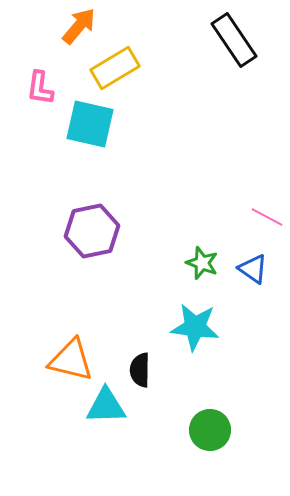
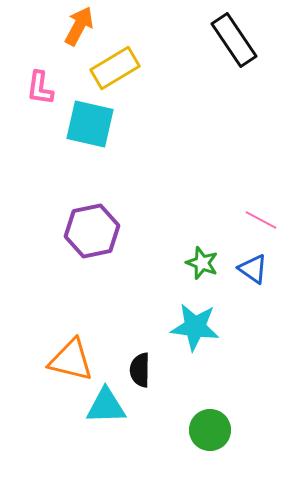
orange arrow: rotated 12 degrees counterclockwise
pink line: moved 6 px left, 3 px down
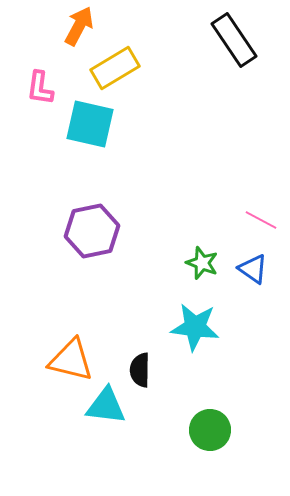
cyan triangle: rotated 9 degrees clockwise
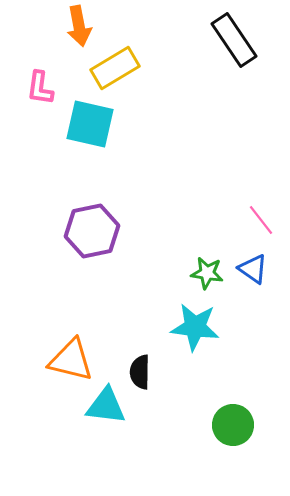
orange arrow: rotated 141 degrees clockwise
pink line: rotated 24 degrees clockwise
green star: moved 5 px right, 10 px down; rotated 12 degrees counterclockwise
black semicircle: moved 2 px down
green circle: moved 23 px right, 5 px up
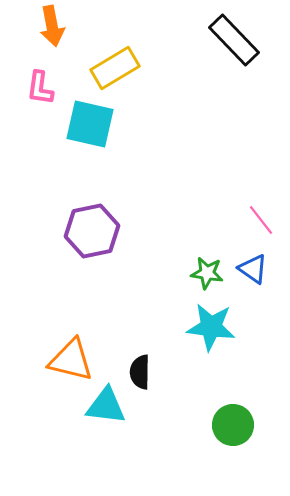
orange arrow: moved 27 px left
black rectangle: rotated 10 degrees counterclockwise
cyan star: moved 16 px right
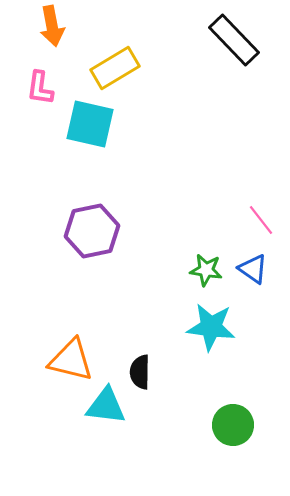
green star: moved 1 px left, 3 px up
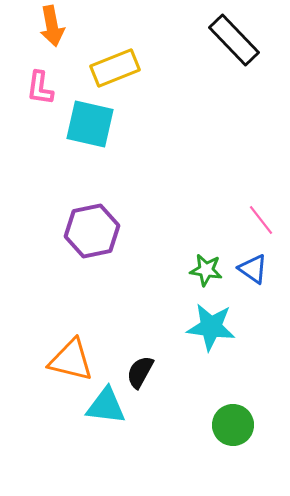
yellow rectangle: rotated 9 degrees clockwise
black semicircle: rotated 28 degrees clockwise
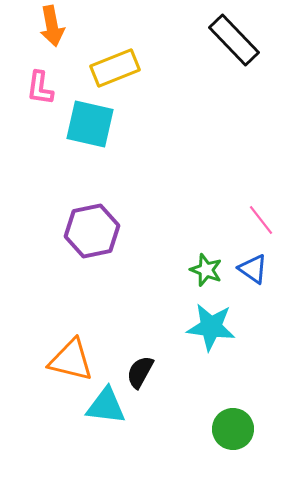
green star: rotated 12 degrees clockwise
green circle: moved 4 px down
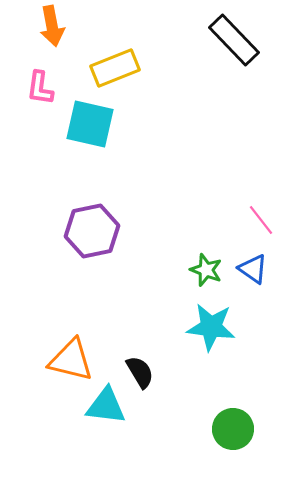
black semicircle: rotated 120 degrees clockwise
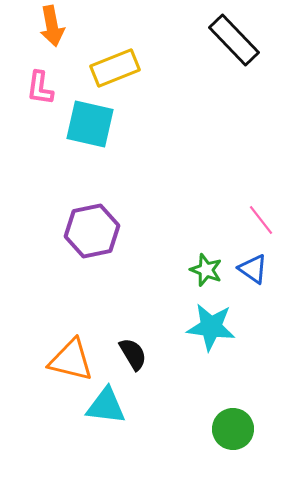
black semicircle: moved 7 px left, 18 px up
